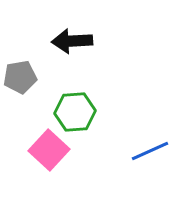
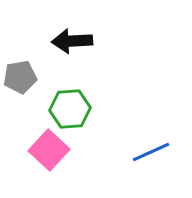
green hexagon: moved 5 px left, 3 px up
blue line: moved 1 px right, 1 px down
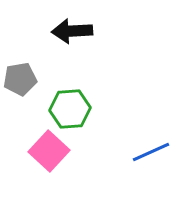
black arrow: moved 10 px up
gray pentagon: moved 2 px down
pink square: moved 1 px down
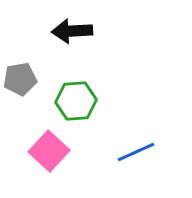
green hexagon: moved 6 px right, 8 px up
blue line: moved 15 px left
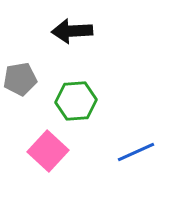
pink square: moved 1 px left
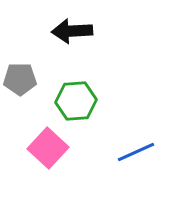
gray pentagon: rotated 8 degrees clockwise
pink square: moved 3 px up
